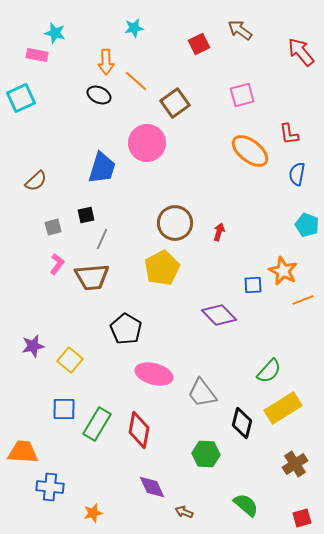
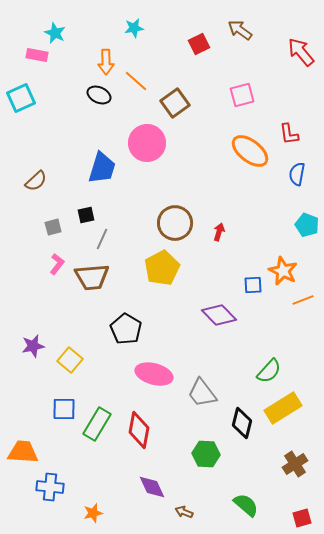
cyan star at (55, 33): rotated 10 degrees clockwise
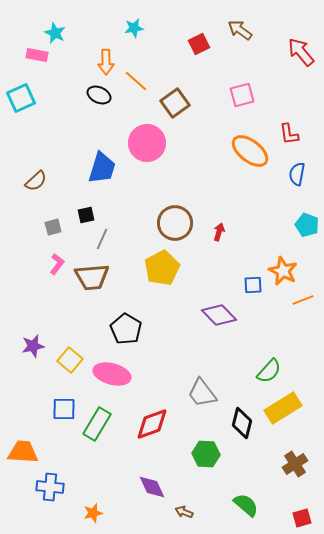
pink ellipse at (154, 374): moved 42 px left
red diamond at (139, 430): moved 13 px right, 6 px up; rotated 60 degrees clockwise
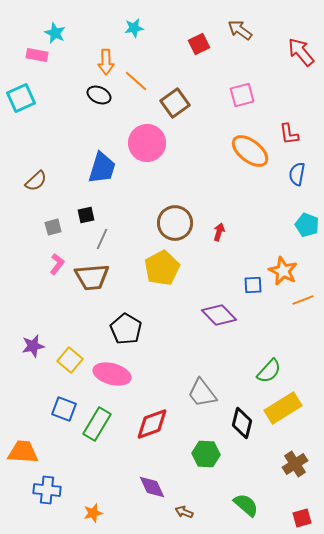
blue square at (64, 409): rotated 20 degrees clockwise
blue cross at (50, 487): moved 3 px left, 3 px down
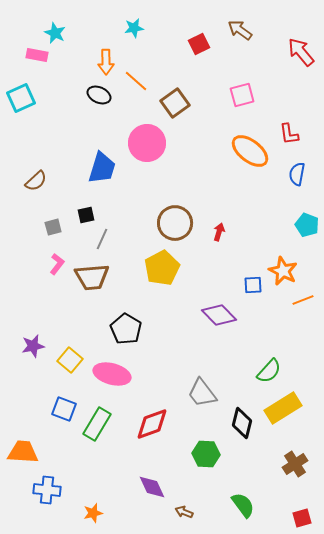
green semicircle at (246, 505): moved 3 px left; rotated 12 degrees clockwise
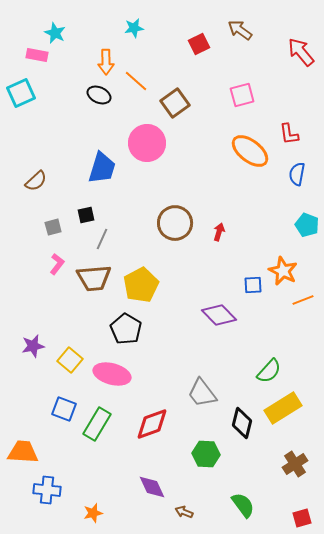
cyan square at (21, 98): moved 5 px up
yellow pentagon at (162, 268): moved 21 px left, 17 px down
brown trapezoid at (92, 277): moved 2 px right, 1 px down
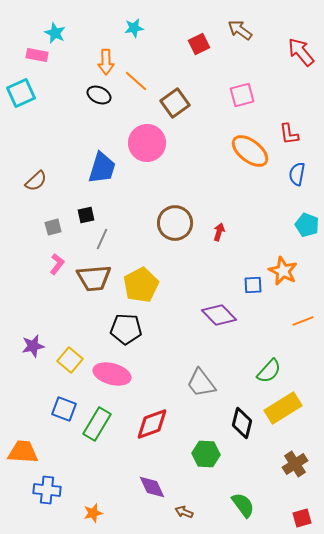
orange line at (303, 300): moved 21 px down
black pentagon at (126, 329): rotated 28 degrees counterclockwise
gray trapezoid at (202, 393): moved 1 px left, 10 px up
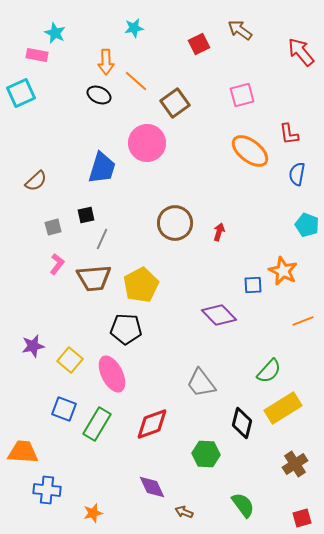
pink ellipse at (112, 374): rotated 48 degrees clockwise
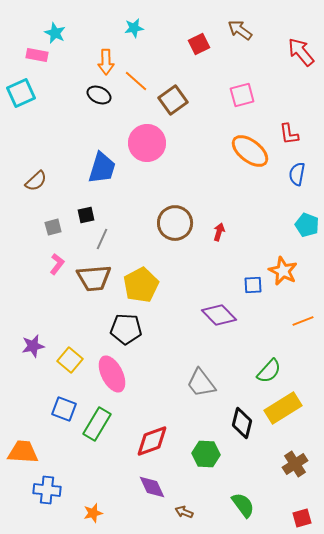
brown square at (175, 103): moved 2 px left, 3 px up
red diamond at (152, 424): moved 17 px down
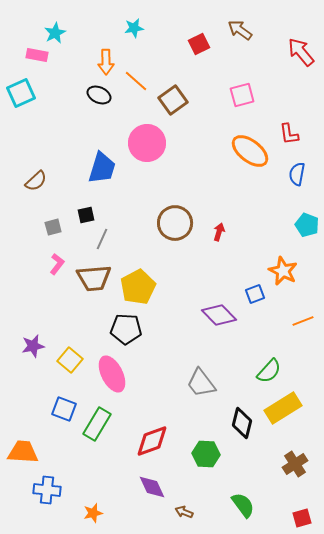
cyan star at (55, 33): rotated 20 degrees clockwise
yellow pentagon at (141, 285): moved 3 px left, 2 px down
blue square at (253, 285): moved 2 px right, 9 px down; rotated 18 degrees counterclockwise
